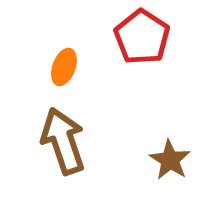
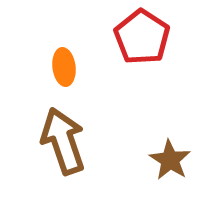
orange ellipse: rotated 27 degrees counterclockwise
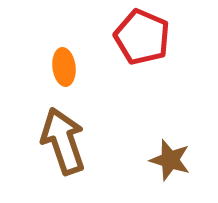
red pentagon: rotated 10 degrees counterclockwise
brown star: rotated 15 degrees counterclockwise
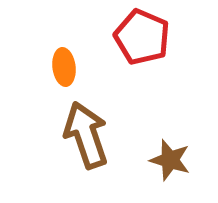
brown arrow: moved 23 px right, 6 px up
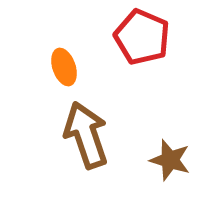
orange ellipse: rotated 12 degrees counterclockwise
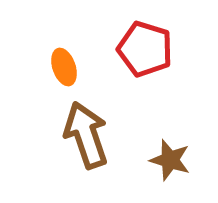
red pentagon: moved 3 px right, 12 px down; rotated 6 degrees counterclockwise
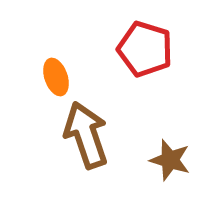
orange ellipse: moved 8 px left, 10 px down
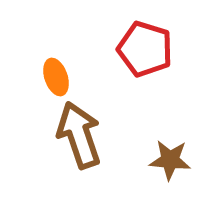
brown arrow: moved 7 px left
brown star: rotated 12 degrees counterclockwise
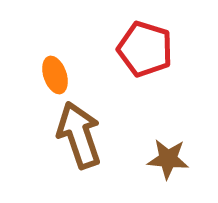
orange ellipse: moved 1 px left, 2 px up
brown star: moved 2 px left, 1 px up
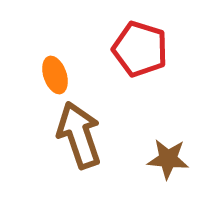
red pentagon: moved 5 px left
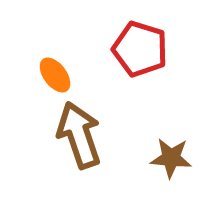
orange ellipse: rotated 18 degrees counterclockwise
brown star: moved 3 px right, 1 px up
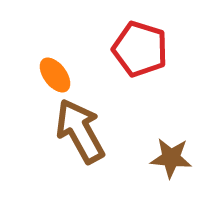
brown arrow: moved 1 px right, 4 px up; rotated 10 degrees counterclockwise
